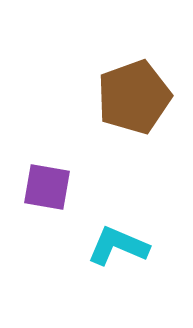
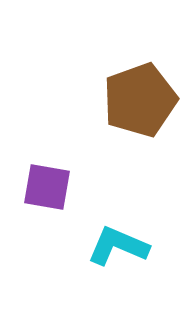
brown pentagon: moved 6 px right, 3 px down
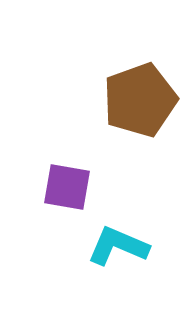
purple square: moved 20 px right
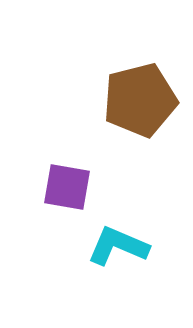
brown pentagon: rotated 6 degrees clockwise
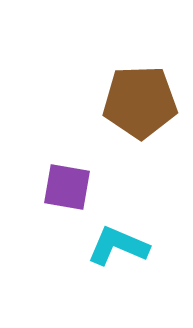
brown pentagon: moved 2 px down; rotated 12 degrees clockwise
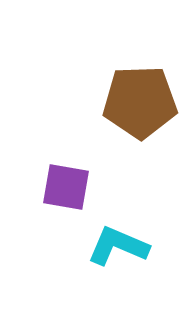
purple square: moved 1 px left
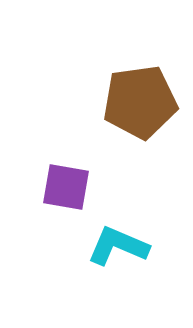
brown pentagon: rotated 6 degrees counterclockwise
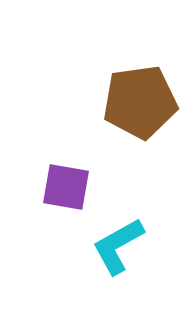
cyan L-shape: rotated 52 degrees counterclockwise
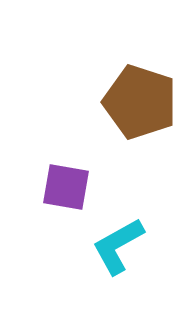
brown pentagon: rotated 26 degrees clockwise
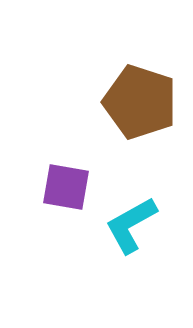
cyan L-shape: moved 13 px right, 21 px up
